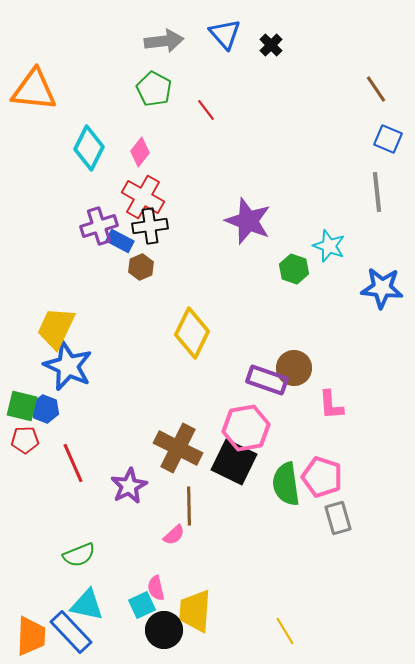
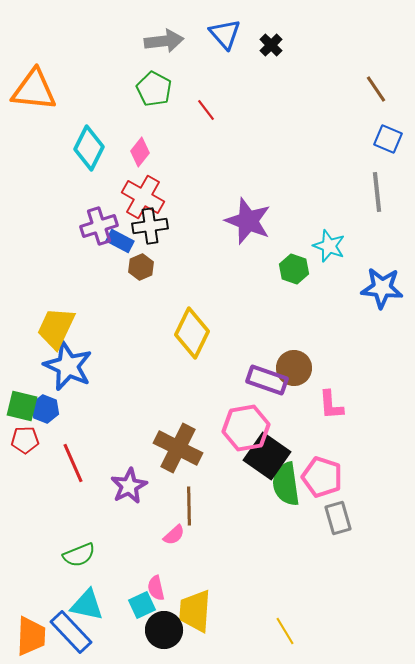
black square at (234, 462): moved 33 px right, 6 px up; rotated 9 degrees clockwise
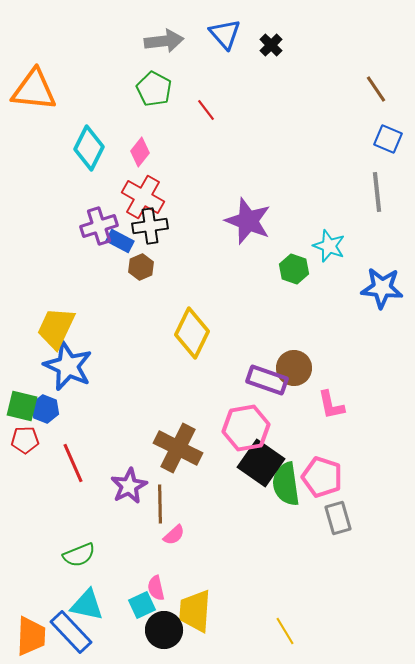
pink L-shape at (331, 405): rotated 8 degrees counterclockwise
black square at (267, 456): moved 6 px left, 7 px down
brown line at (189, 506): moved 29 px left, 2 px up
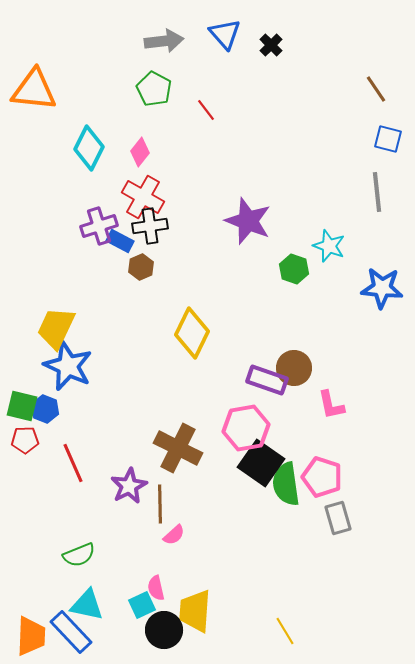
blue square at (388, 139): rotated 8 degrees counterclockwise
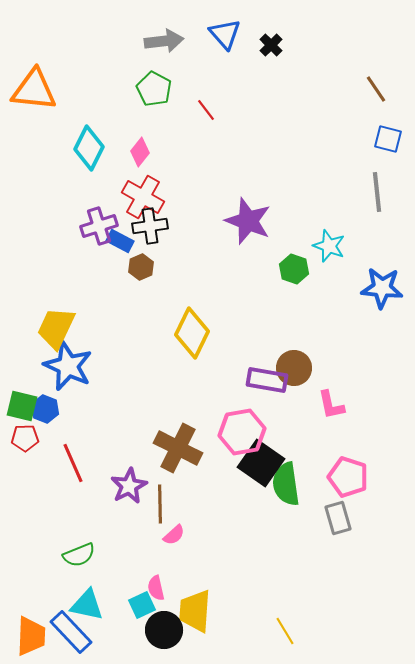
purple rectangle at (267, 380): rotated 9 degrees counterclockwise
pink hexagon at (246, 428): moved 4 px left, 4 px down
red pentagon at (25, 440): moved 2 px up
pink pentagon at (322, 477): moved 26 px right
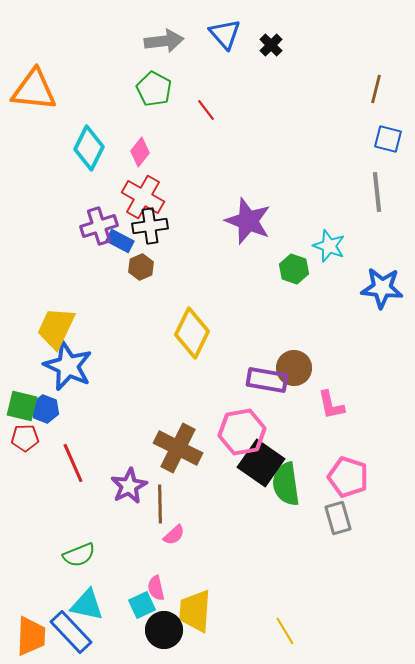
brown line at (376, 89): rotated 48 degrees clockwise
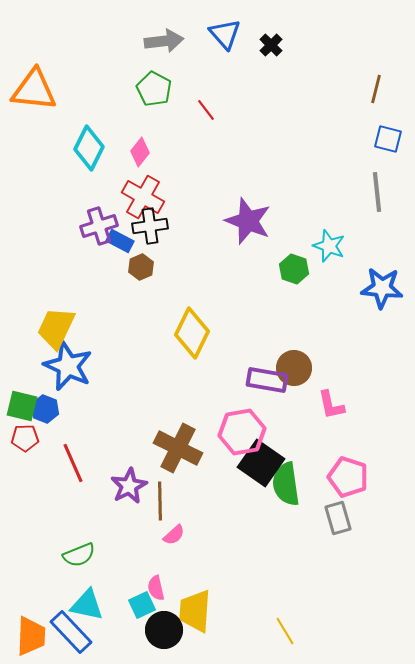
brown line at (160, 504): moved 3 px up
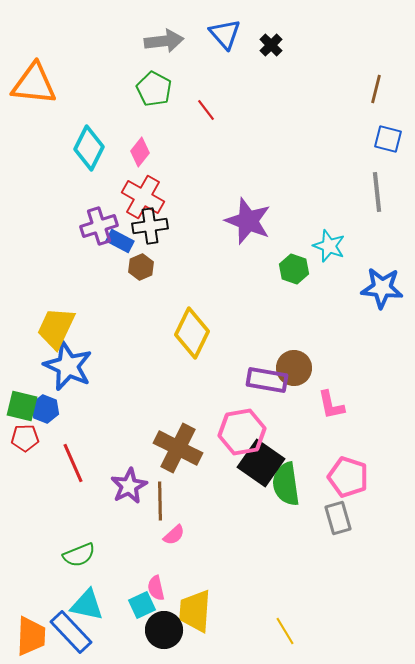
orange triangle at (34, 90): moved 6 px up
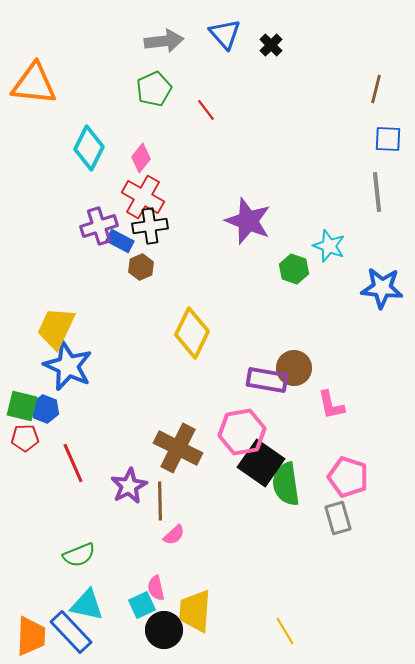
green pentagon at (154, 89): rotated 20 degrees clockwise
blue square at (388, 139): rotated 12 degrees counterclockwise
pink diamond at (140, 152): moved 1 px right, 6 px down
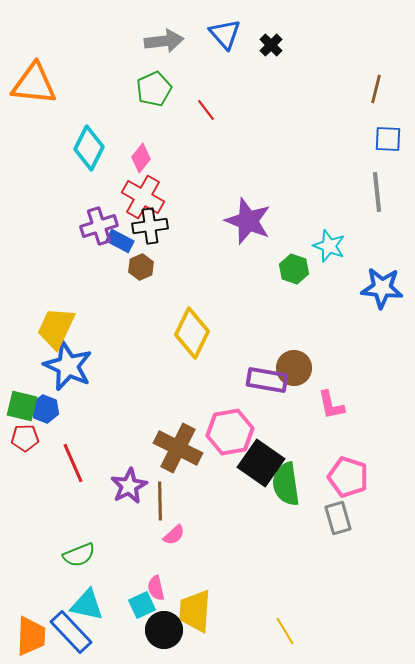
pink hexagon at (242, 432): moved 12 px left
